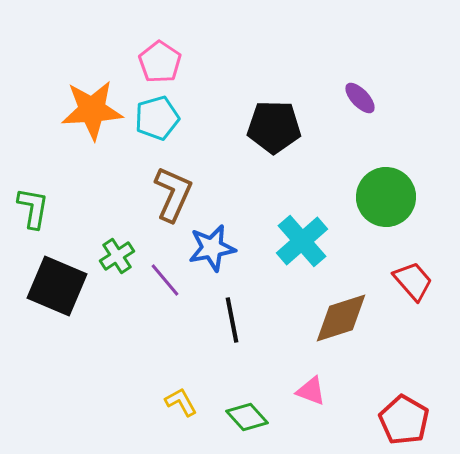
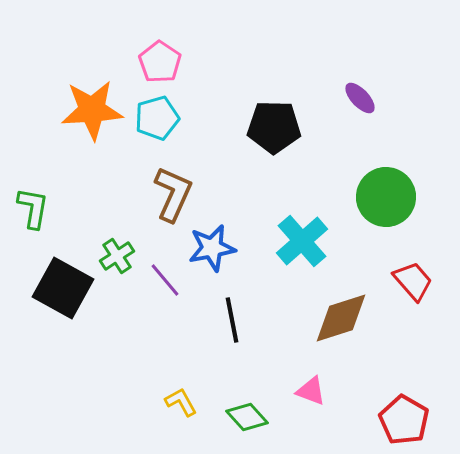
black square: moved 6 px right, 2 px down; rotated 6 degrees clockwise
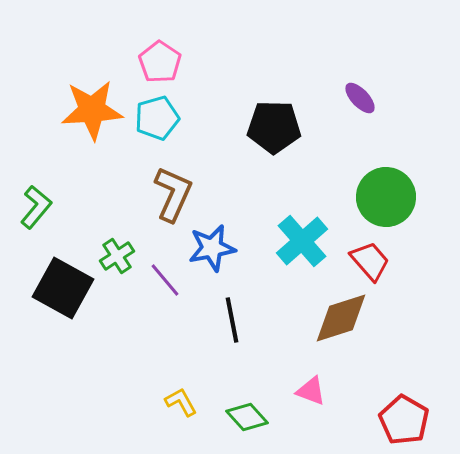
green L-shape: moved 3 px right, 1 px up; rotated 30 degrees clockwise
red trapezoid: moved 43 px left, 20 px up
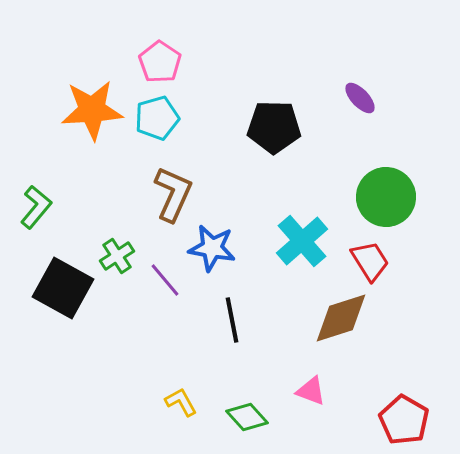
blue star: rotated 21 degrees clockwise
red trapezoid: rotated 9 degrees clockwise
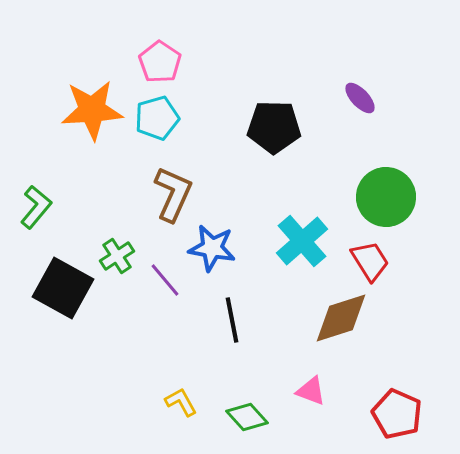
red pentagon: moved 7 px left, 6 px up; rotated 6 degrees counterclockwise
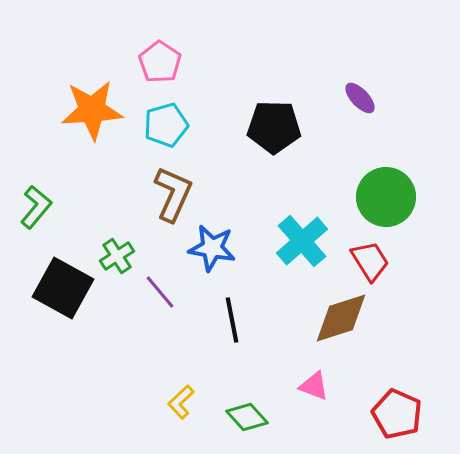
cyan pentagon: moved 9 px right, 7 px down
purple line: moved 5 px left, 12 px down
pink triangle: moved 3 px right, 5 px up
yellow L-shape: rotated 104 degrees counterclockwise
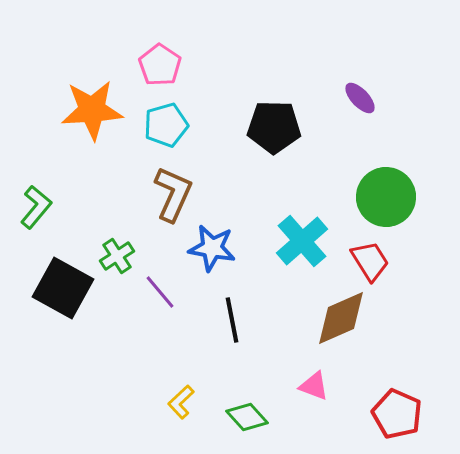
pink pentagon: moved 3 px down
brown diamond: rotated 6 degrees counterclockwise
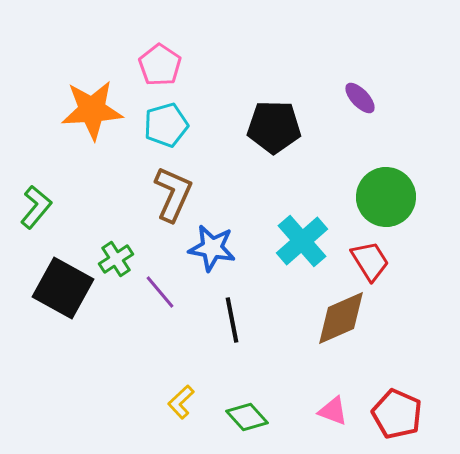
green cross: moved 1 px left, 3 px down
pink triangle: moved 19 px right, 25 px down
